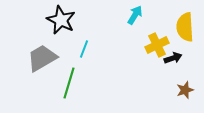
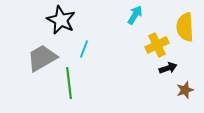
black arrow: moved 5 px left, 10 px down
green line: rotated 24 degrees counterclockwise
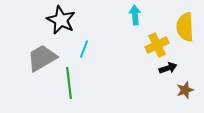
cyan arrow: rotated 36 degrees counterclockwise
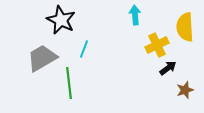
black arrow: rotated 18 degrees counterclockwise
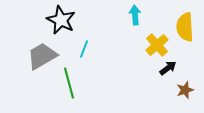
yellow cross: rotated 15 degrees counterclockwise
gray trapezoid: moved 2 px up
green line: rotated 8 degrees counterclockwise
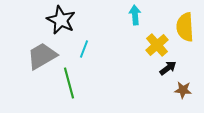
brown star: moved 2 px left; rotated 24 degrees clockwise
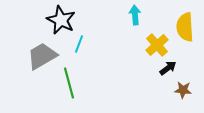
cyan line: moved 5 px left, 5 px up
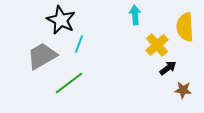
green line: rotated 68 degrees clockwise
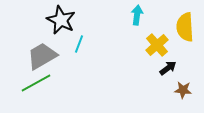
cyan arrow: moved 2 px right; rotated 12 degrees clockwise
green line: moved 33 px left; rotated 8 degrees clockwise
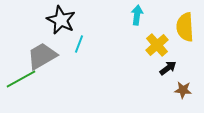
green line: moved 15 px left, 4 px up
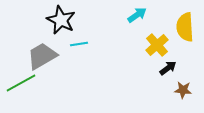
cyan arrow: rotated 48 degrees clockwise
cyan line: rotated 60 degrees clockwise
green line: moved 4 px down
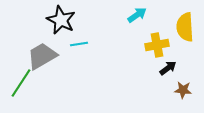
yellow cross: rotated 30 degrees clockwise
green line: rotated 28 degrees counterclockwise
